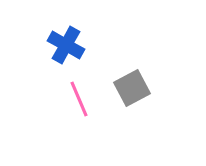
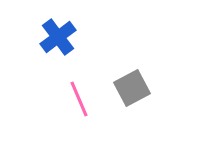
blue cross: moved 8 px left, 8 px up; rotated 24 degrees clockwise
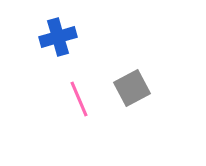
blue cross: rotated 21 degrees clockwise
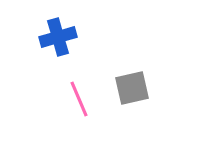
gray square: rotated 15 degrees clockwise
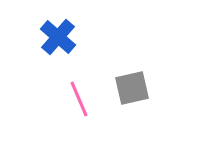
blue cross: rotated 33 degrees counterclockwise
